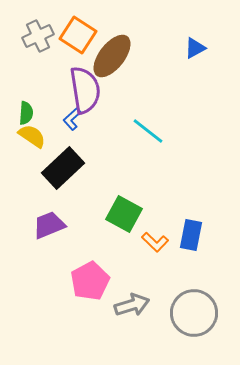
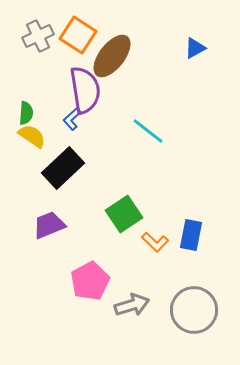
green square: rotated 27 degrees clockwise
gray circle: moved 3 px up
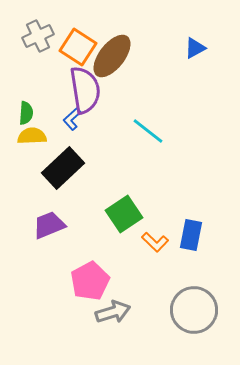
orange square: moved 12 px down
yellow semicircle: rotated 36 degrees counterclockwise
gray arrow: moved 19 px left, 7 px down
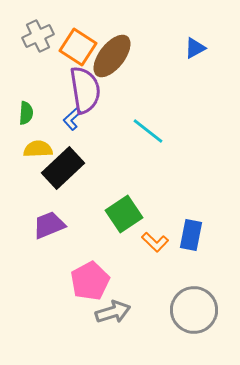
yellow semicircle: moved 6 px right, 13 px down
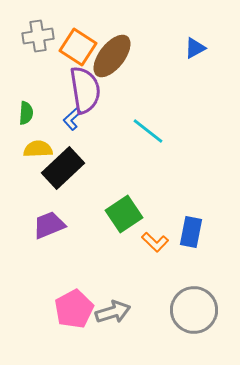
gray cross: rotated 16 degrees clockwise
blue rectangle: moved 3 px up
pink pentagon: moved 16 px left, 28 px down
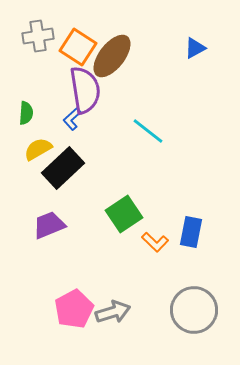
yellow semicircle: rotated 28 degrees counterclockwise
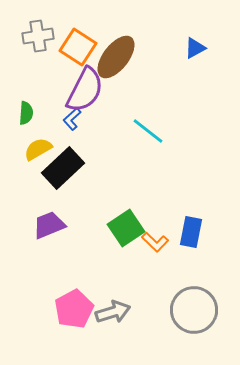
brown ellipse: moved 4 px right, 1 px down
purple semicircle: rotated 36 degrees clockwise
green square: moved 2 px right, 14 px down
